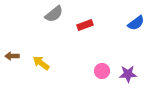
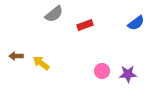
brown arrow: moved 4 px right
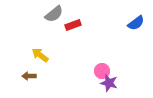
red rectangle: moved 12 px left
brown arrow: moved 13 px right, 20 px down
yellow arrow: moved 1 px left, 8 px up
purple star: moved 19 px left, 9 px down; rotated 18 degrees clockwise
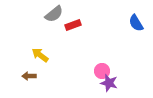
blue semicircle: rotated 96 degrees clockwise
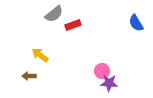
purple star: rotated 12 degrees counterclockwise
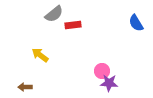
red rectangle: rotated 14 degrees clockwise
brown arrow: moved 4 px left, 11 px down
